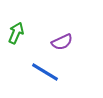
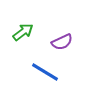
green arrow: moved 7 px right, 1 px up; rotated 30 degrees clockwise
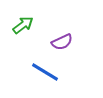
green arrow: moved 7 px up
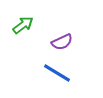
blue line: moved 12 px right, 1 px down
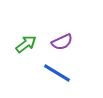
green arrow: moved 3 px right, 19 px down
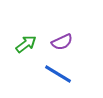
blue line: moved 1 px right, 1 px down
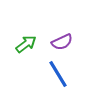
blue line: rotated 28 degrees clockwise
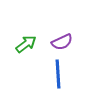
blue line: rotated 28 degrees clockwise
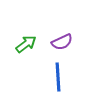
blue line: moved 3 px down
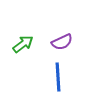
green arrow: moved 3 px left
